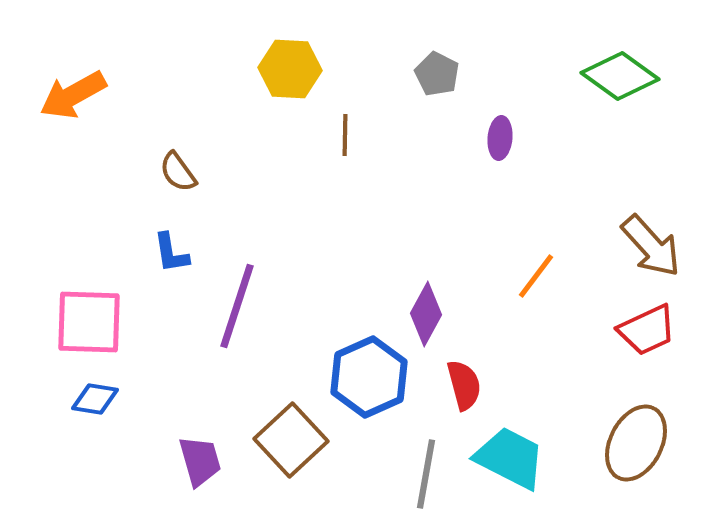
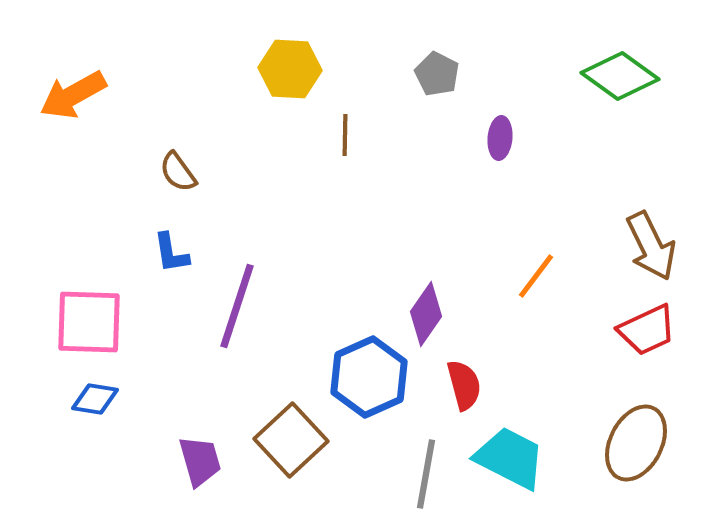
brown arrow: rotated 16 degrees clockwise
purple diamond: rotated 6 degrees clockwise
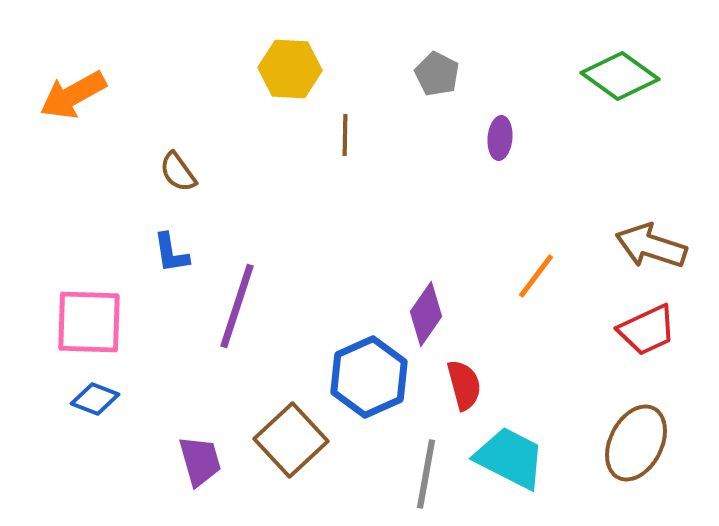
brown arrow: rotated 134 degrees clockwise
blue diamond: rotated 12 degrees clockwise
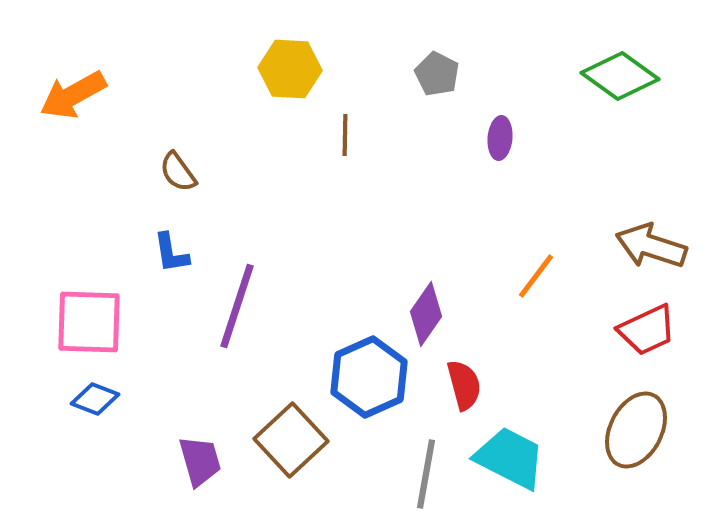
brown ellipse: moved 13 px up
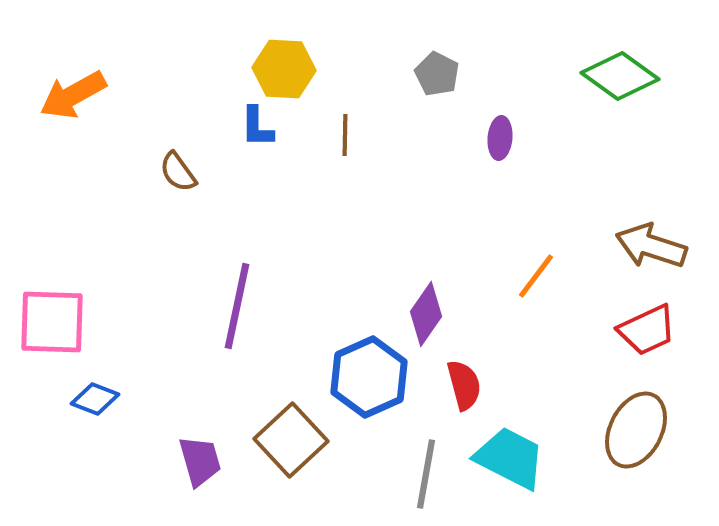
yellow hexagon: moved 6 px left
blue L-shape: moved 86 px right, 126 px up; rotated 9 degrees clockwise
purple line: rotated 6 degrees counterclockwise
pink square: moved 37 px left
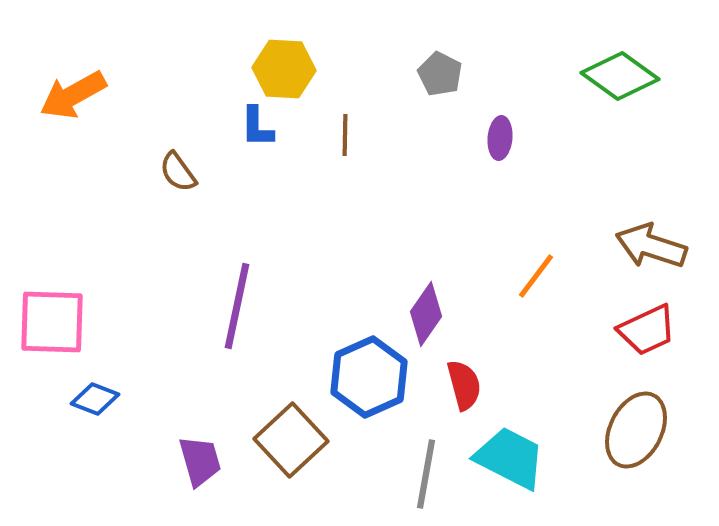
gray pentagon: moved 3 px right
